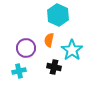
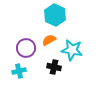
cyan hexagon: moved 3 px left
orange semicircle: rotated 48 degrees clockwise
cyan star: rotated 25 degrees counterclockwise
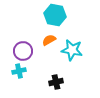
cyan hexagon: rotated 15 degrees counterclockwise
purple circle: moved 3 px left, 3 px down
black cross: moved 2 px right, 15 px down; rotated 24 degrees counterclockwise
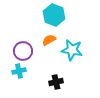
cyan hexagon: moved 1 px left; rotated 10 degrees clockwise
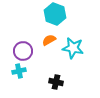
cyan hexagon: moved 1 px right, 1 px up
cyan star: moved 1 px right, 2 px up
black cross: rotated 24 degrees clockwise
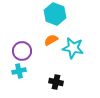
orange semicircle: moved 2 px right
purple circle: moved 1 px left
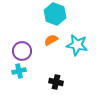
cyan star: moved 4 px right, 3 px up
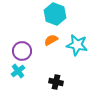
cyan cross: moved 1 px left; rotated 24 degrees counterclockwise
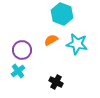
cyan hexagon: moved 7 px right
cyan star: moved 1 px up
purple circle: moved 1 px up
black cross: rotated 16 degrees clockwise
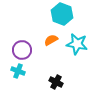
cyan cross: rotated 32 degrees counterclockwise
